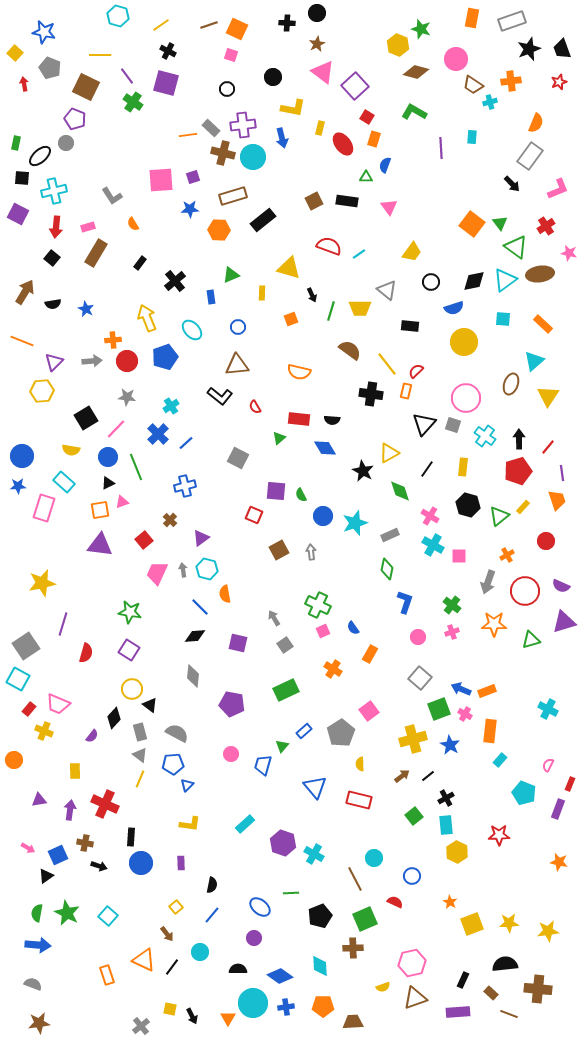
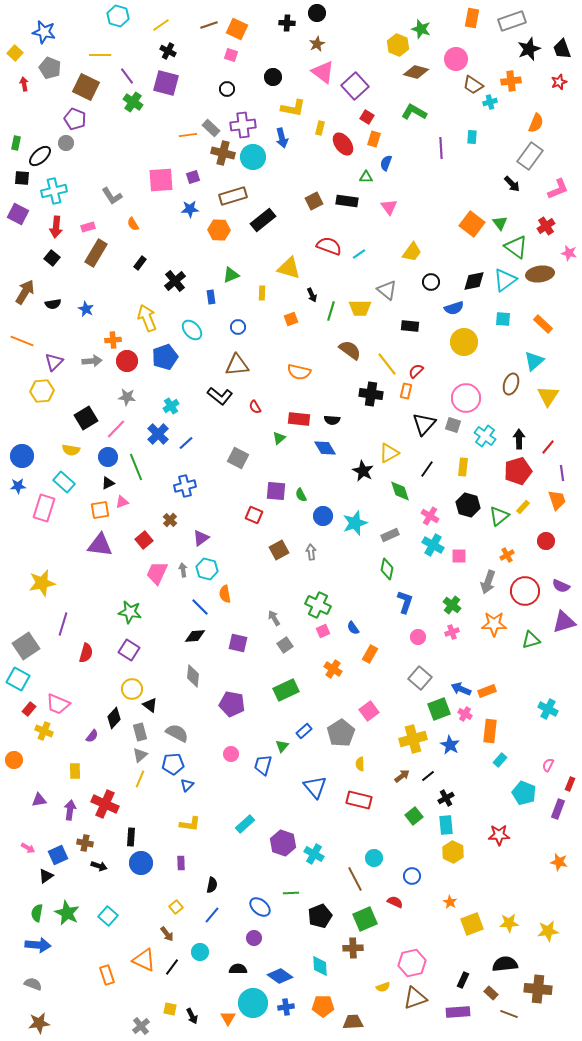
blue semicircle at (385, 165): moved 1 px right, 2 px up
gray triangle at (140, 755): rotated 42 degrees clockwise
yellow hexagon at (457, 852): moved 4 px left
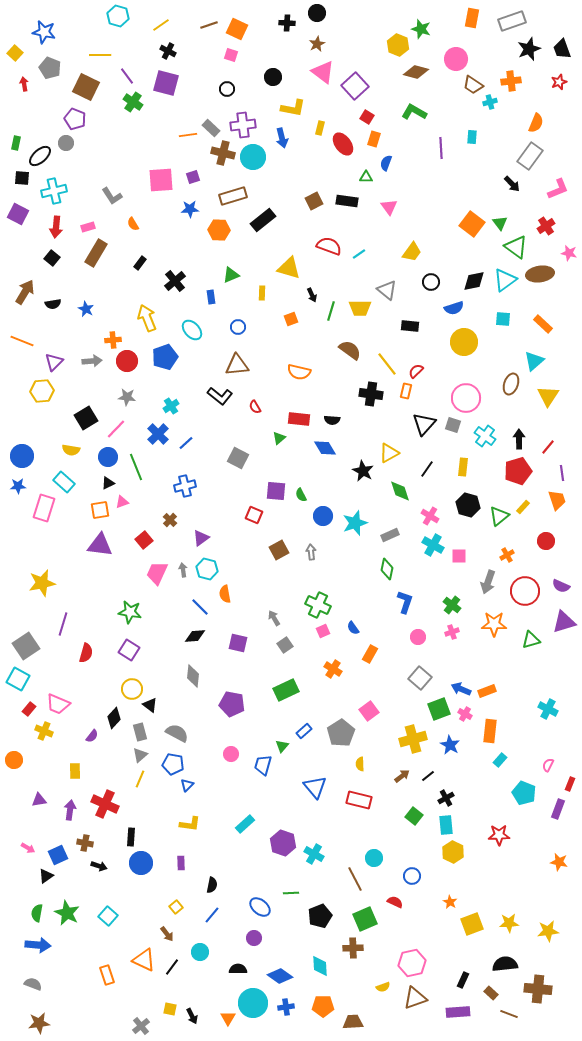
blue pentagon at (173, 764): rotated 15 degrees clockwise
green square at (414, 816): rotated 12 degrees counterclockwise
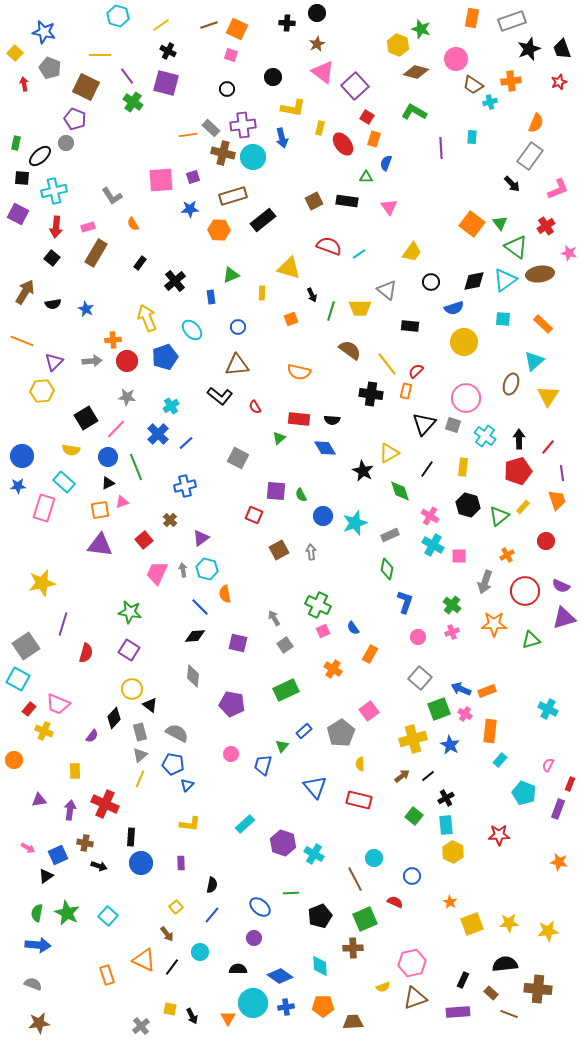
gray arrow at (488, 582): moved 3 px left
purple triangle at (564, 622): moved 4 px up
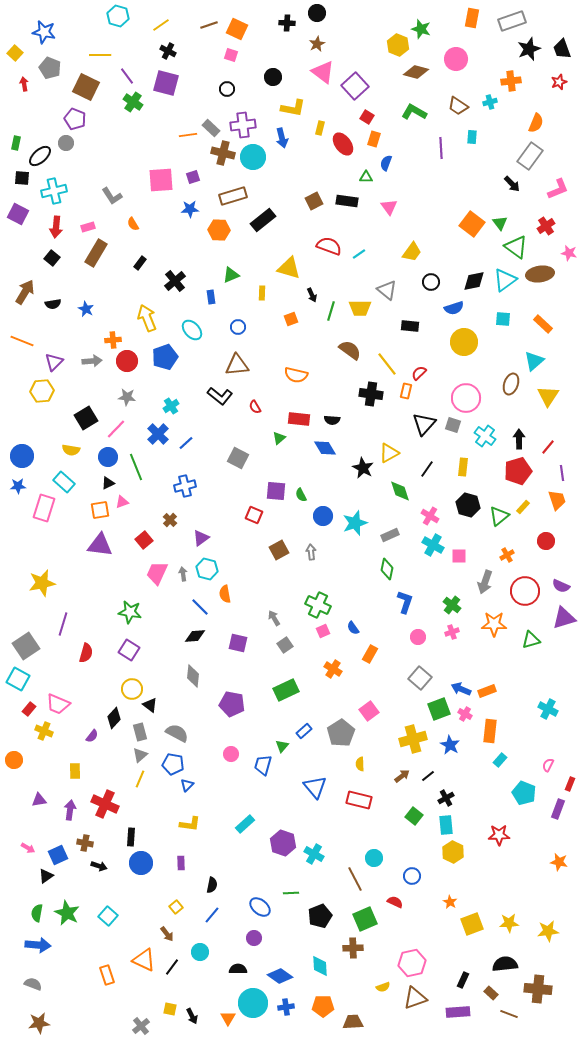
brown trapezoid at (473, 85): moved 15 px left, 21 px down
red semicircle at (416, 371): moved 3 px right, 2 px down
orange semicircle at (299, 372): moved 3 px left, 3 px down
black star at (363, 471): moved 3 px up
gray arrow at (183, 570): moved 4 px down
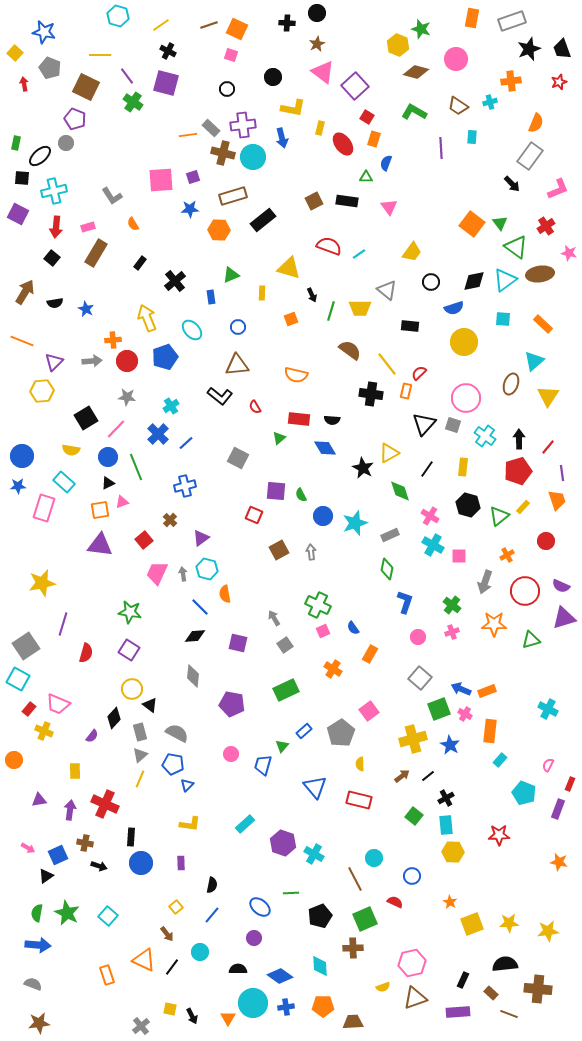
black semicircle at (53, 304): moved 2 px right, 1 px up
yellow hexagon at (453, 852): rotated 25 degrees counterclockwise
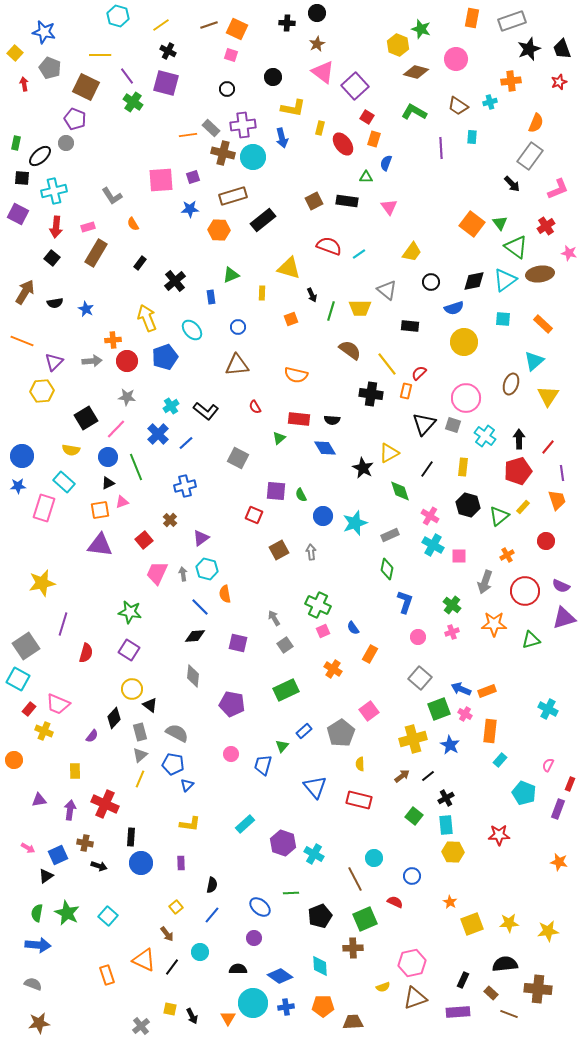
black L-shape at (220, 396): moved 14 px left, 15 px down
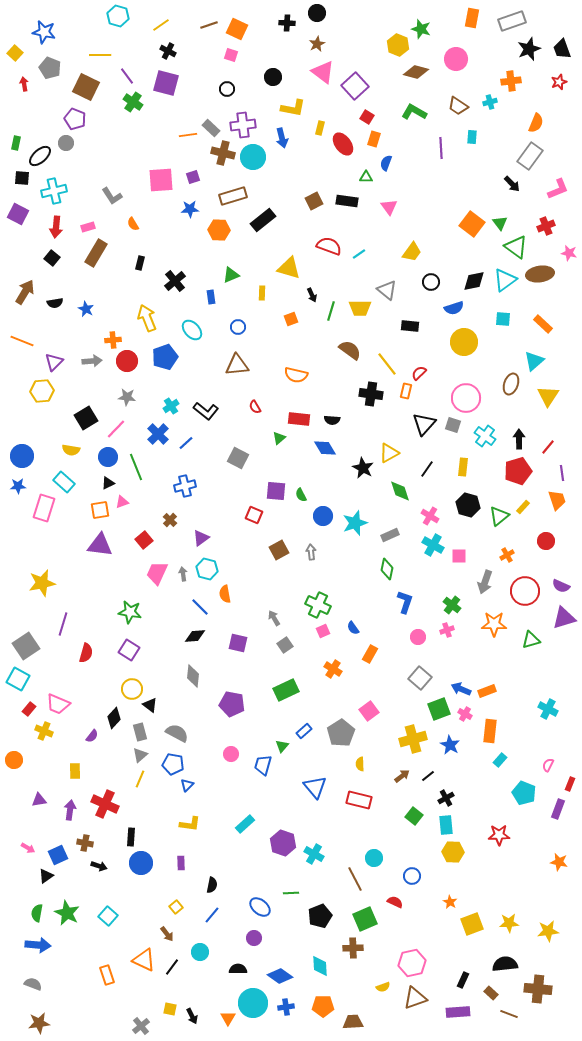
red cross at (546, 226): rotated 12 degrees clockwise
black rectangle at (140, 263): rotated 24 degrees counterclockwise
pink cross at (452, 632): moved 5 px left, 2 px up
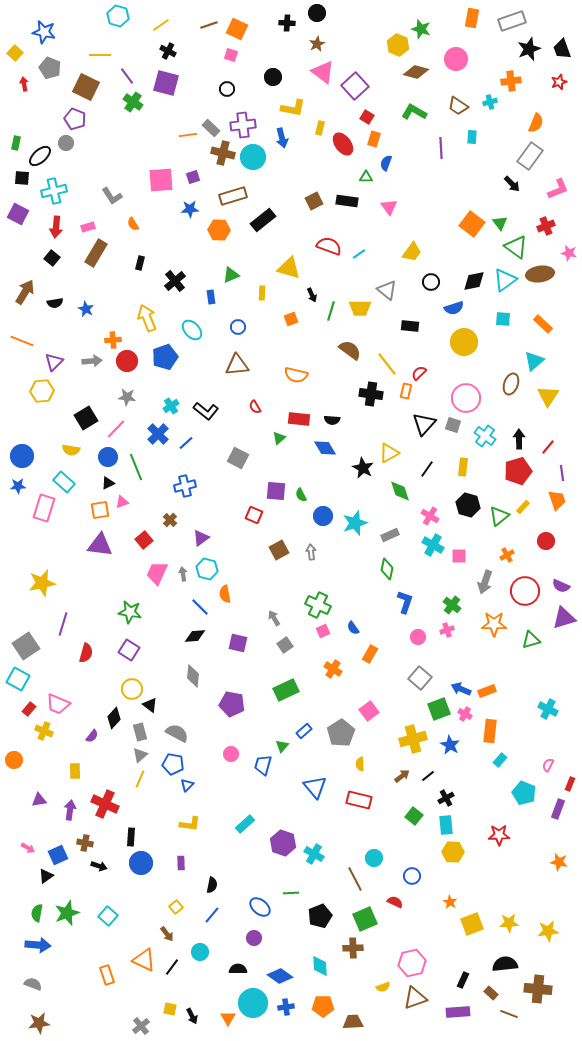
green star at (67, 913): rotated 25 degrees clockwise
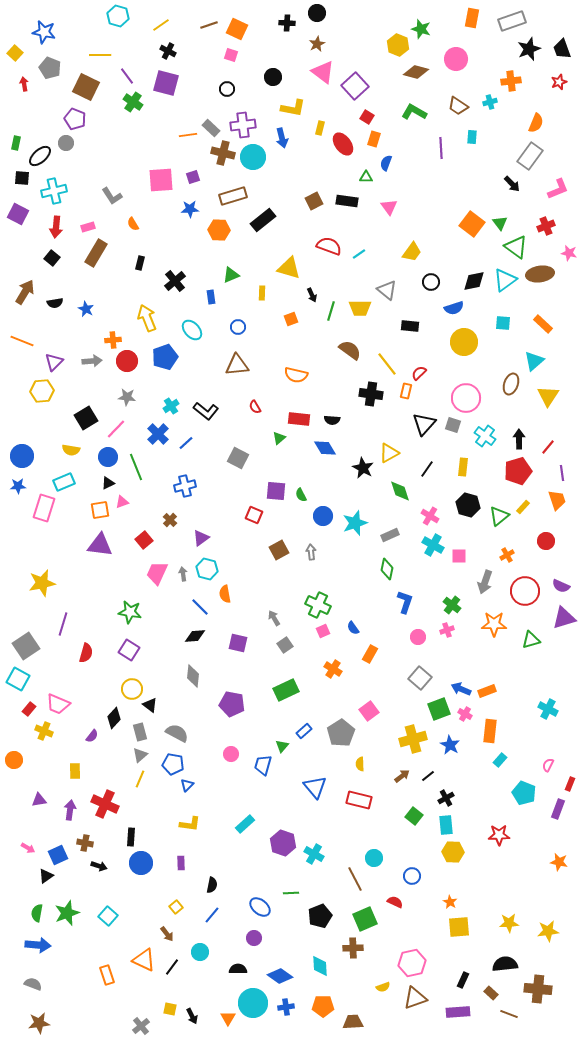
cyan square at (503, 319): moved 4 px down
cyan rectangle at (64, 482): rotated 65 degrees counterclockwise
yellow square at (472, 924): moved 13 px left, 3 px down; rotated 15 degrees clockwise
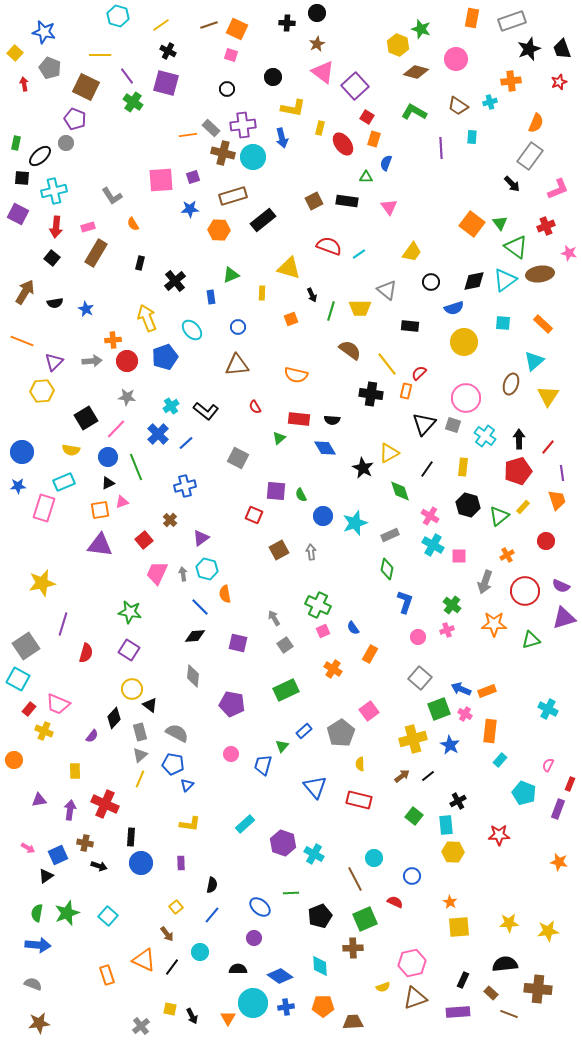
blue circle at (22, 456): moved 4 px up
black cross at (446, 798): moved 12 px right, 3 px down
